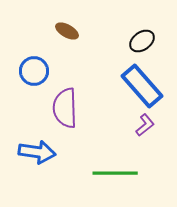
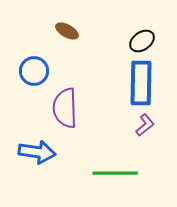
blue rectangle: moved 1 px left, 3 px up; rotated 42 degrees clockwise
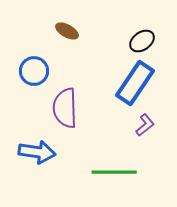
blue rectangle: moved 6 px left; rotated 33 degrees clockwise
green line: moved 1 px left, 1 px up
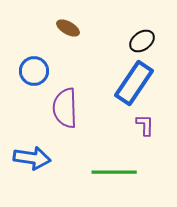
brown ellipse: moved 1 px right, 3 px up
blue rectangle: moved 1 px left
purple L-shape: rotated 50 degrees counterclockwise
blue arrow: moved 5 px left, 6 px down
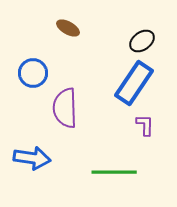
blue circle: moved 1 px left, 2 px down
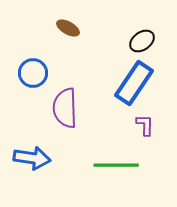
green line: moved 2 px right, 7 px up
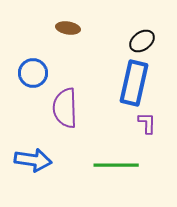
brown ellipse: rotated 20 degrees counterclockwise
blue rectangle: rotated 21 degrees counterclockwise
purple L-shape: moved 2 px right, 2 px up
blue arrow: moved 1 px right, 2 px down
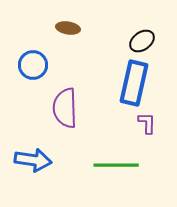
blue circle: moved 8 px up
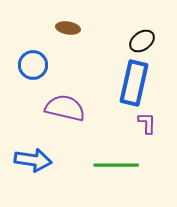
purple semicircle: rotated 105 degrees clockwise
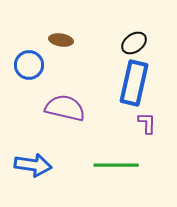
brown ellipse: moved 7 px left, 12 px down
black ellipse: moved 8 px left, 2 px down
blue circle: moved 4 px left
blue arrow: moved 5 px down
